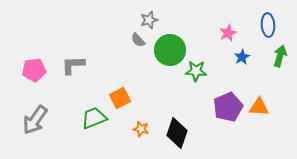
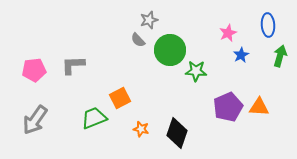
blue star: moved 1 px left, 2 px up
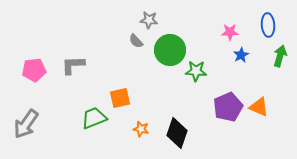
gray star: rotated 24 degrees clockwise
pink star: moved 2 px right, 1 px up; rotated 24 degrees clockwise
gray semicircle: moved 2 px left, 1 px down
orange square: rotated 15 degrees clockwise
orange triangle: rotated 20 degrees clockwise
gray arrow: moved 9 px left, 4 px down
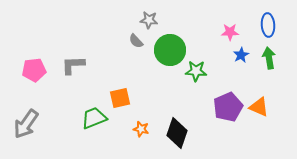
green arrow: moved 11 px left, 2 px down; rotated 25 degrees counterclockwise
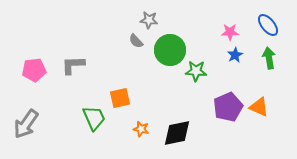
blue ellipse: rotated 35 degrees counterclockwise
blue star: moved 6 px left
green trapezoid: rotated 88 degrees clockwise
black diamond: rotated 60 degrees clockwise
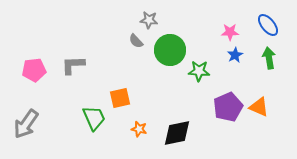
green star: moved 3 px right
orange star: moved 2 px left
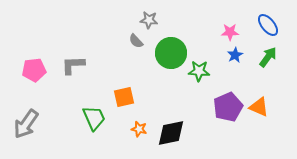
green circle: moved 1 px right, 3 px down
green arrow: moved 1 px left, 1 px up; rotated 45 degrees clockwise
orange square: moved 4 px right, 1 px up
black diamond: moved 6 px left
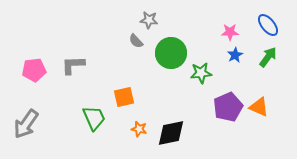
green star: moved 2 px right, 2 px down; rotated 10 degrees counterclockwise
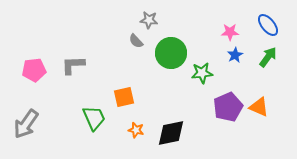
green star: moved 1 px right
orange star: moved 3 px left, 1 px down
